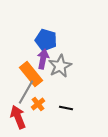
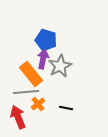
gray line: rotated 55 degrees clockwise
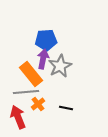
blue pentagon: rotated 20 degrees counterclockwise
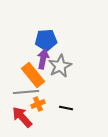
orange rectangle: moved 2 px right, 1 px down
orange cross: rotated 16 degrees clockwise
red arrow: moved 4 px right; rotated 20 degrees counterclockwise
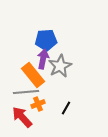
black line: rotated 72 degrees counterclockwise
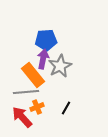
orange cross: moved 1 px left, 3 px down
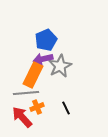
blue pentagon: rotated 20 degrees counterclockwise
purple arrow: rotated 114 degrees counterclockwise
orange rectangle: rotated 65 degrees clockwise
gray line: moved 1 px down
black line: rotated 56 degrees counterclockwise
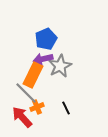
blue pentagon: moved 1 px up
gray line: rotated 50 degrees clockwise
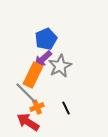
purple arrow: rotated 30 degrees counterclockwise
red arrow: moved 6 px right, 5 px down; rotated 15 degrees counterclockwise
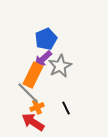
gray line: moved 2 px right
red arrow: moved 5 px right
